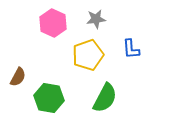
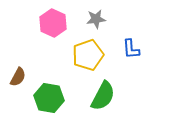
green semicircle: moved 2 px left, 2 px up
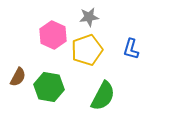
gray star: moved 7 px left, 2 px up
pink hexagon: moved 12 px down
blue L-shape: rotated 20 degrees clockwise
yellow pentagon: moved 1 px left, 5 px up
green hexagon: moved 11 px up
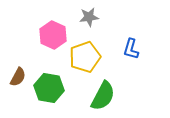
yellow pentagon: moved 2 px left, 7 px down
green hexagon: moved 1 px down
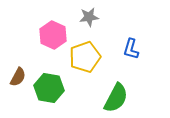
green semicircle: moved 13 px right, 2 px down
